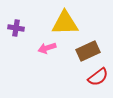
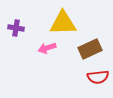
yellow triangle: moved 2 px left
brown rectangle: moved 2 px right, 2 px up
red semicircle: rotated 30 degrees clockwise
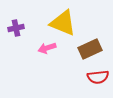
yellow triangle: rotated 24 degrees clockwise
purple cross: rotated 21 degrees counterclockwise
